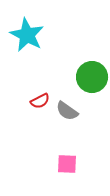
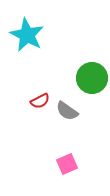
green circle: moved 1 px down
pink square: rotated 25 degrees counterclockwise
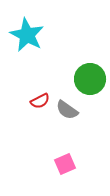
green circle: moved 2 px left, 1 px down
gray semicircle: moved 1 px up
pink square: moved 2 px left
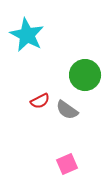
green circle: moved 5 px left, 4 px up
pink square: moved 2 px right
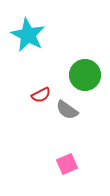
cyan star: moved 1 px right
red semicircle: moved 1 px right, 6 px up
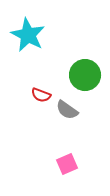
red semicircle: rotated 48 degrees clockwise
